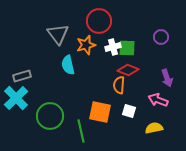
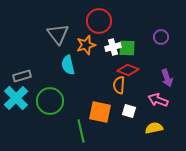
green circle: moved 15 px up
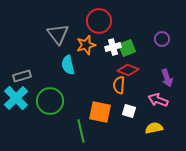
purple circle: moved 1 px right, 2 px down
green square: rotated 24 degrees counterclockwise
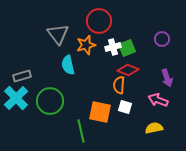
white square: moved 4 px left, 4 px up
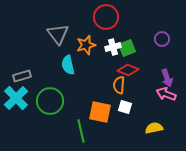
red circle: moved 7 px right, 4 px up
pink arrow: moved 8 px right, 6 px up
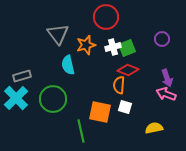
green circle: moved 3 px right, 2 px up
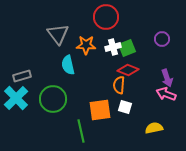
orange star: rotated 18 degrees clockwise
orange square: moved 2 px up; rotated 20 degrees counterclockwise
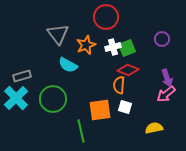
orange star: rotated 24 degrees counterclockwise
cyan semicircle: rotated 48 degrees counterclockwise
pink arrow: rotated 60 degrees counterclockwise
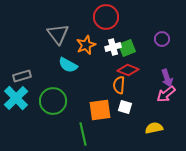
green circle: moved 2 px down
green line: moved 2 px right, 3 px down
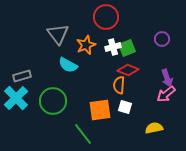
green line: rotated 25 degrees counterclockwise
